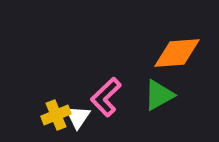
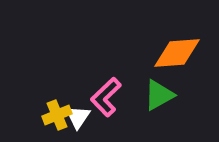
yellow cross: moved 1 px right
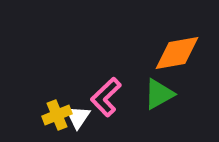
orange diamond: rotated 6 degrees counterclockwise
green triangle: moved 1 px up
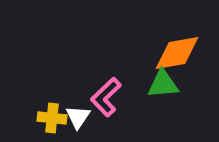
green triangle: moved 4 px right, 10 px up; rotated 24 degrees clockwise
yellow cross: moved 5 px left, 3 px down; rotated 28 degrees clockwise
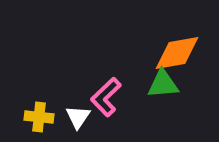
yellow cross: moved 13 px left, 1 px up
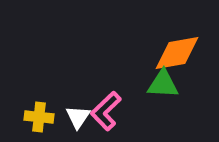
green triangle: rotated 8 degrees clockwise
pink L-shape: moved 14 px down
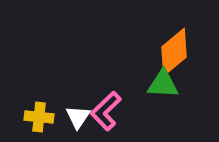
orange diamond: moved 3 px left, 1 px up; rotated 30 degrees counterclockwise
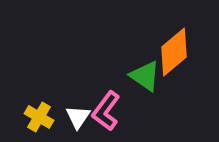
green triangle: moved 18 px left, 8 px up; rotated 32 degrees clockwise
pink L-shape: rotated 9 degrees counterclockwise
yellow cross: rotated 24 degrees clockwise
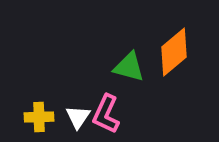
green triangle: moved 16 px left, 9 px up; rotated 20 degrees counterclockwise
pink L-shape: moved 3 px down; rotated 12 degrees counterclockwise
yellow cross: rotated 32 degrees counterclockwise
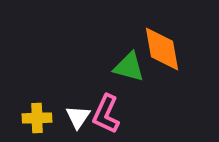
orange diamond: moved 12 px left, 3 px up; rotated 60 degrees counterclockwise
yellow cross: moved 2 px left, 1 px down
